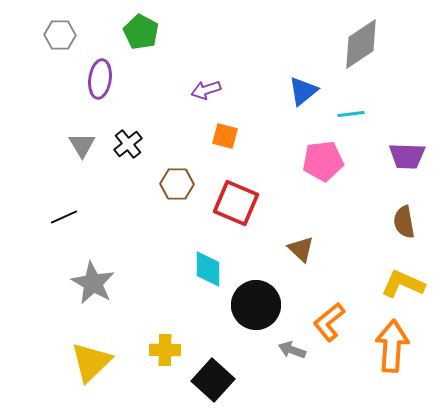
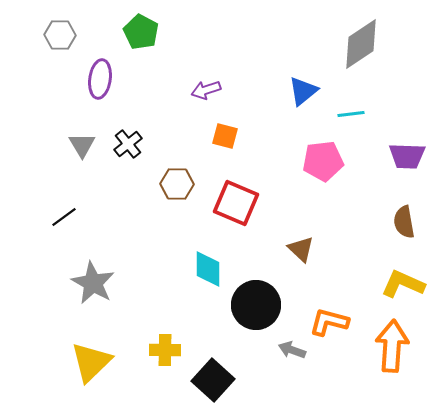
black line: rotated 12 degrees counterclockwise
orange L-shape: rotated 54 degrees clockwise
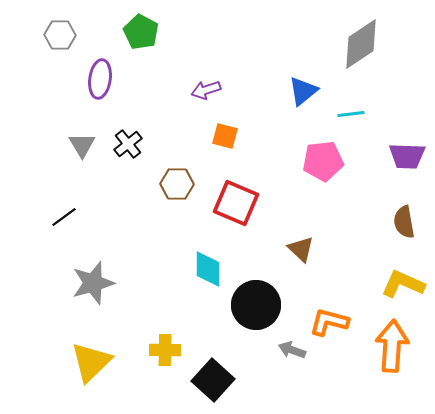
gray star: rotated 27 degrees clockwise
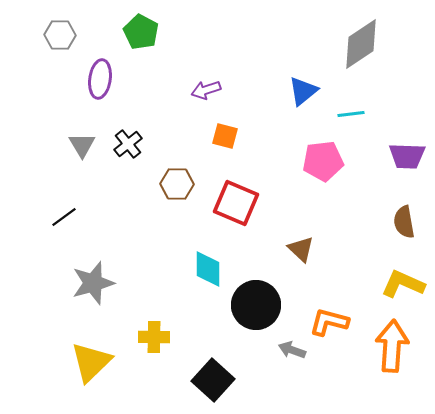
yellow cross: moved 11 px left, 13 px up
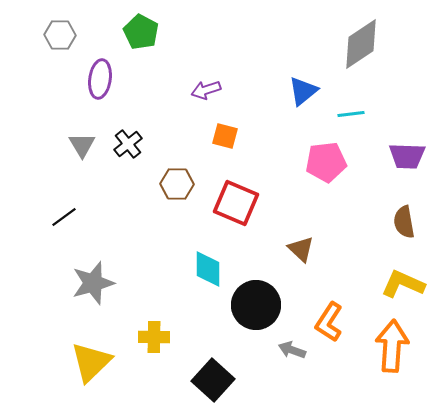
pink pentagon: moved 3 px right, 1 px down
orange L-shape: rotated 72 degrees counterclockwise
